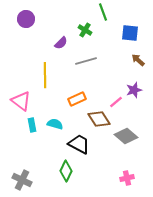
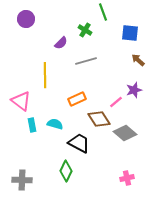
gray diamond: moved 1 px left, 3 px up
black trapezoid: moved 1 px up
gray cross: rotated 24 degrees counterclockwise
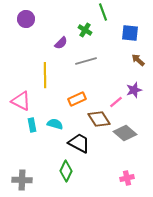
pink triangle: rotated 10 degrees counterclockwise
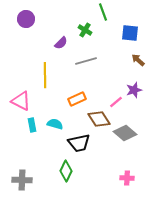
black trapezoid: rotated 140 degrees clockwise
pink cross: rotated 16 degrees clockwise
